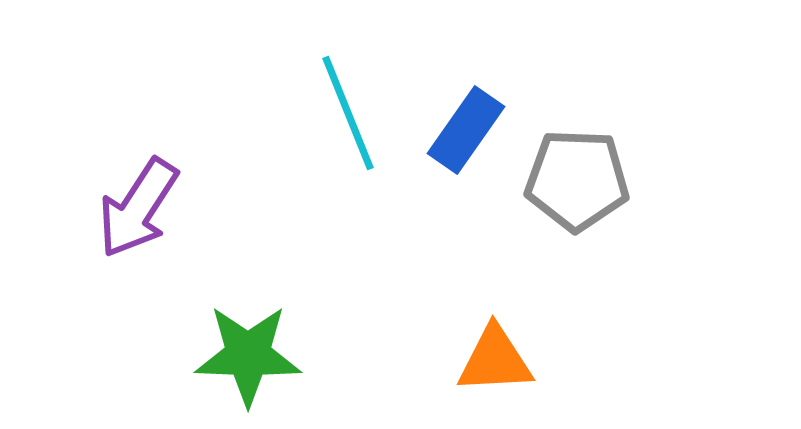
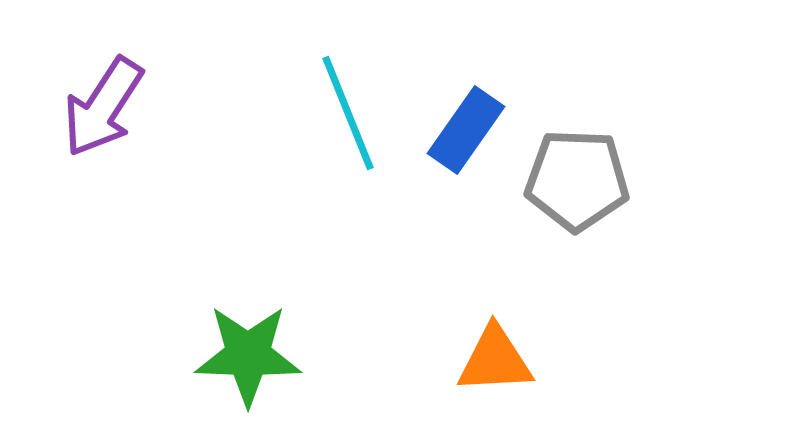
purple arrow: moved 35 px left, 101 px up
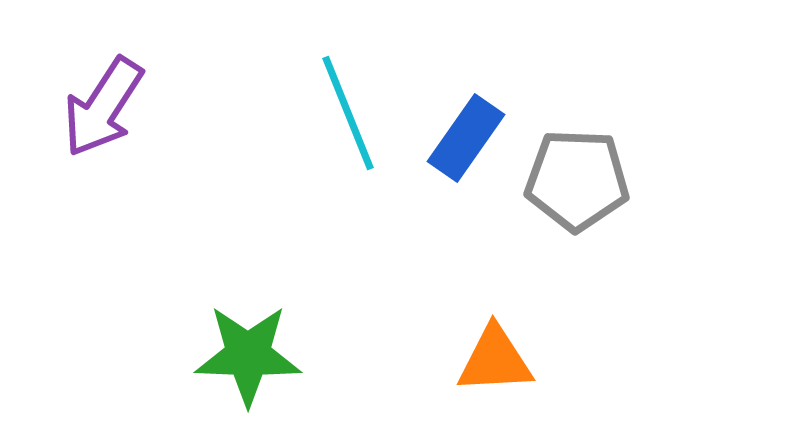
blue rectangle: moved 8 px down
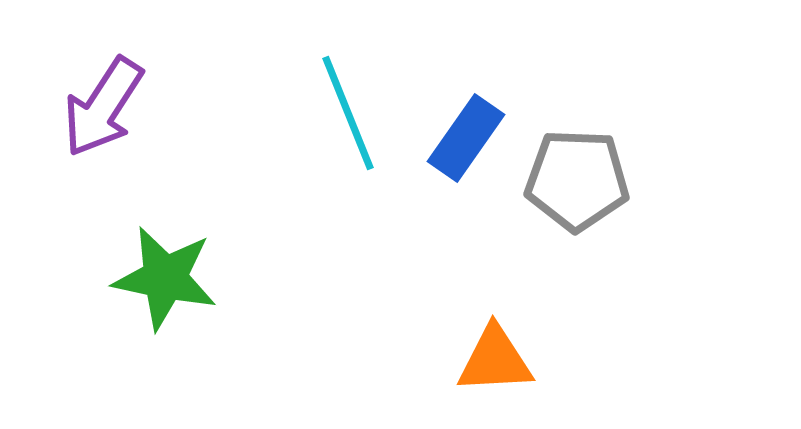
green star: moved 83 px left, 77 px up; rotated 10 degrees clockwise
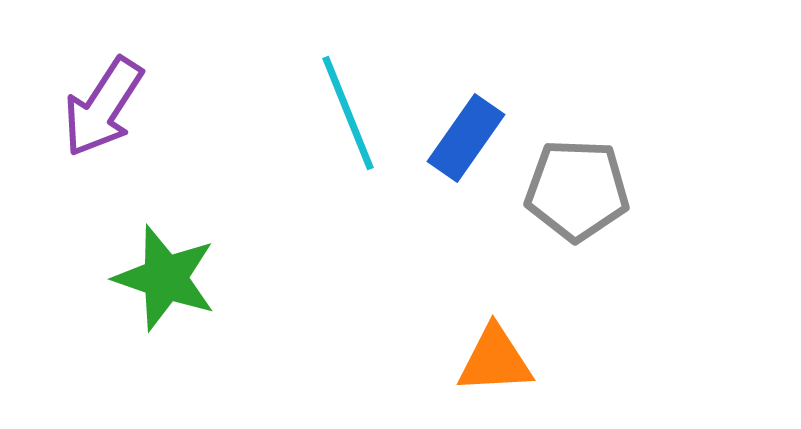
gray pentagon: moved 10 px down
green star: rotated 7 degrees clockwise
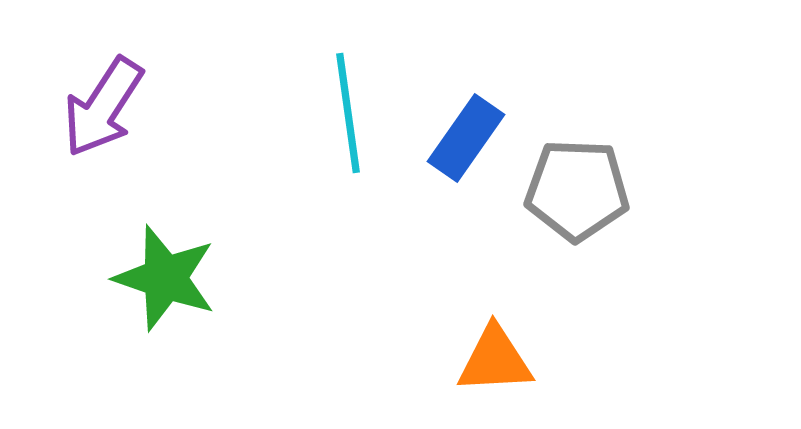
cyan line: rotated 14 degrees clockwise
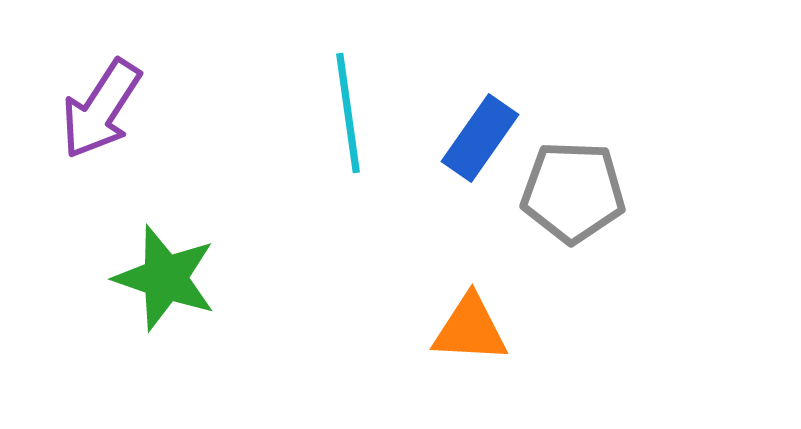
purple arrow: moved 2 px left, 2 px down
blue rectangle: moved 14 px right
gray pentagon: moved 4 px left, 2 px down
orange triangle: moved 25 px left, 31 px up; rotated 6 degrees clockwise
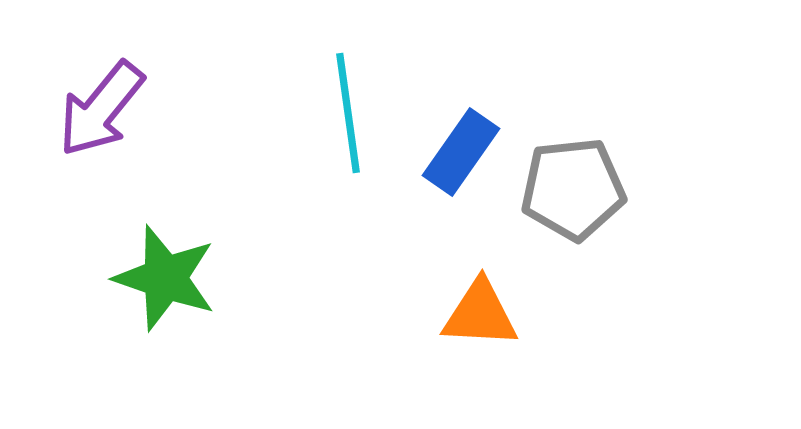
purple arrow: rotated 6 degrees clockwise
blue rectangle: moved 19 px left, 14 px down
gray pentagon: moved 3 px up; rotated 8 degrees counterclockwise
orange triangle: moved 10 px right, 15 px up
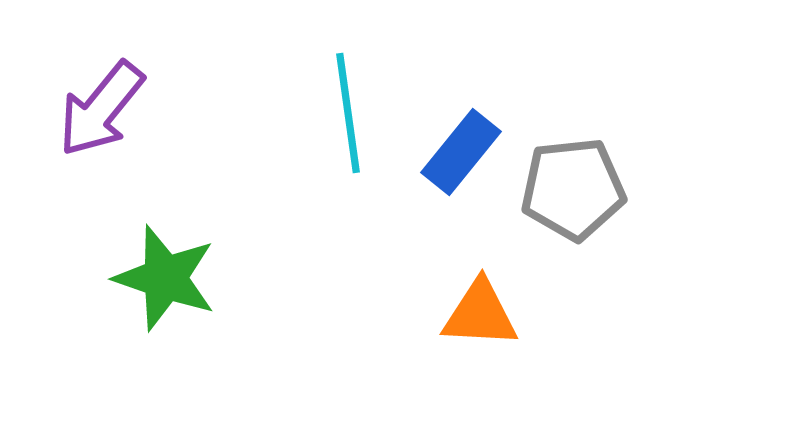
blue rectangle: rotated 4 degrees clockwise
